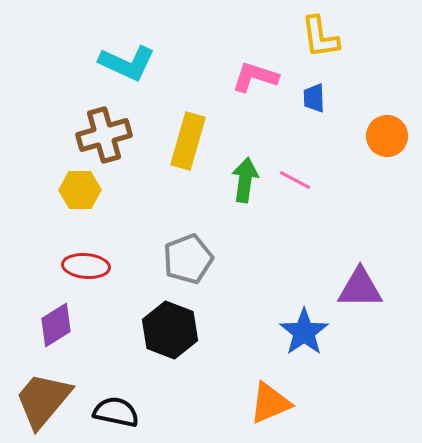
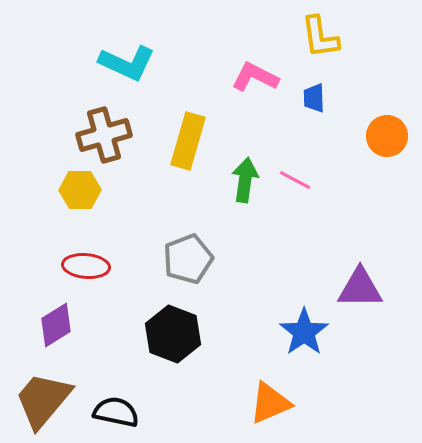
pink L-shape: rotated 9 degrees clockwise
black hexagon: moved 3 px right, 4 px down
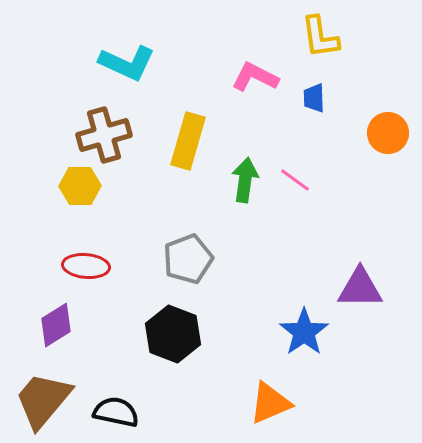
orange circle: moved 1 px right, 3 px up
pink line: rotated 8 degrees clockwise
yellow hexagon: moved 4 px up
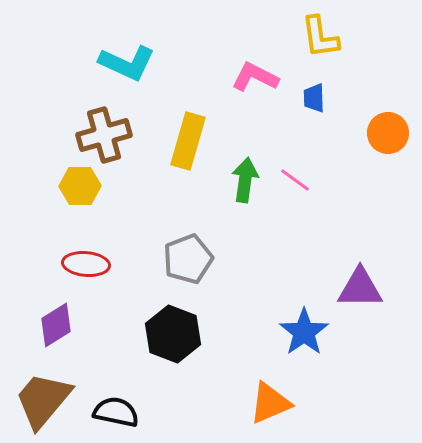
red ellipse: moved 2 px up
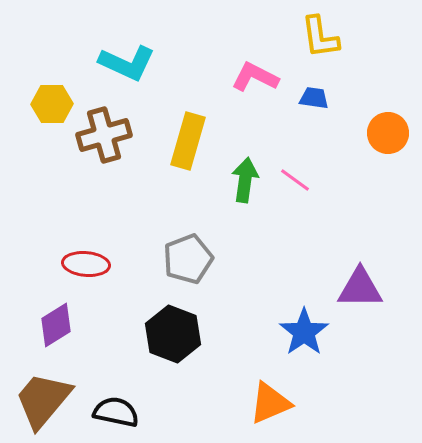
blue trapezoid: rotated 100 degrees clockwise
yellow hexagon: moved 28 px left, 82 px up
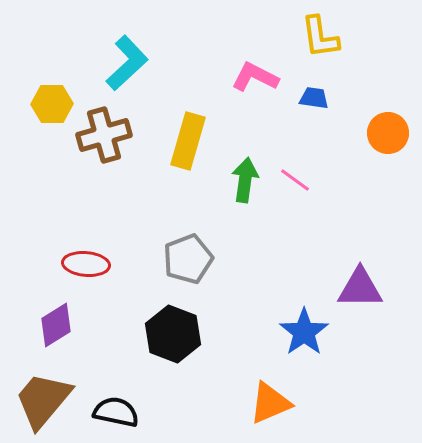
cyan L-shape: rotated 68 degrees counterclockwise
